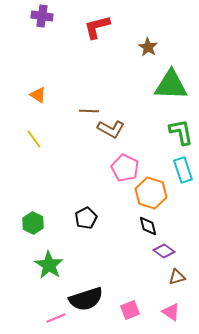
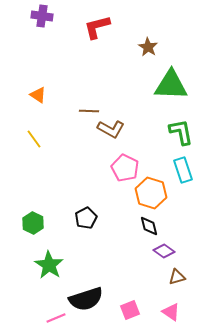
black diamond: moved 1 px right
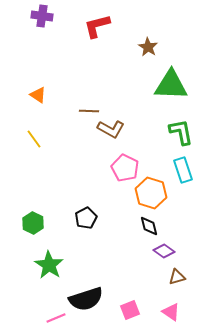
red L-shape: moved 1 px up
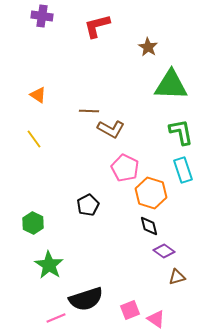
black pentagon: moved 2 px right, 13 px up
pink triangle: moved 15 px left, 7 px down
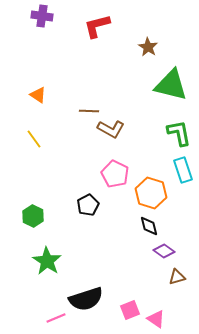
green triangle: rotated 12 degrees clockwise
green L-shape: moved 2 px left, 1 px down
pink pentagon: moved 10 px left, 6 px down
green hexagon: moved 7 px up
green star: moved 2 px left, 4 px up
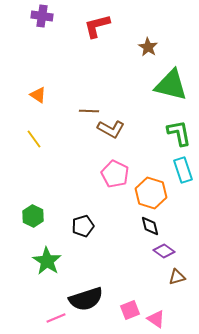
black pentagon: moved 5 px left, 21 px down; rotated 10 degrees clockwise
black diamond: moved 1 px right
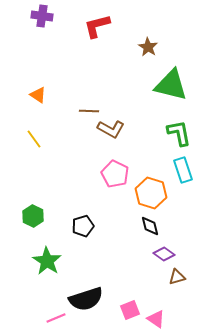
purple diamond: moved 3 px down
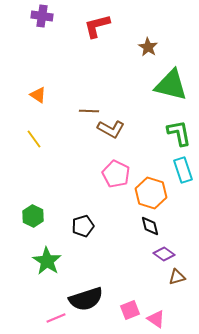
pink pentagon: moved 1 px right
